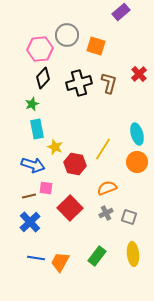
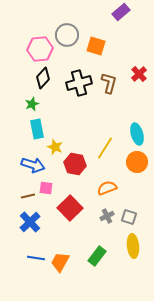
yellow line: moved 2 px right, 1 px up
brown line: moved 1 px left
gray cross: moved 1 px right, 3 px down
yellow ellipse: moved 8 px up
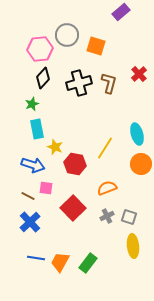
orange circle: moved 4 px right, 2 px down
brown line: rotated 40 degrees clockwise
red square: moved 3 px right
green rectangle: moved 9 px left, 7 px down
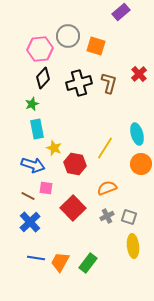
gray circle: moved 1 px right, 1 px down
yellow star: moved 1 px left, 1 px down
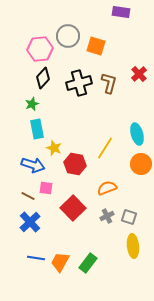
purple rectangle: rotated 48 degrees clockwise
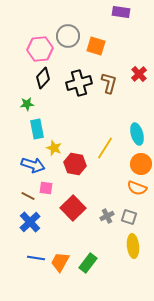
green star: moved 5 px left; rotated 16 degrees clockwise
orange semicircle: moved 30 px right; rotated 138 degrees counterclockwise
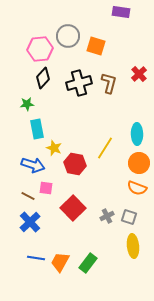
cyan ellipse: rotated 15 degrees clockwise
orange circle: moved 2 px left, 1 px up
